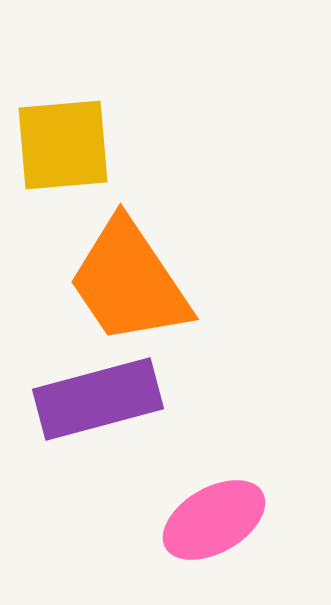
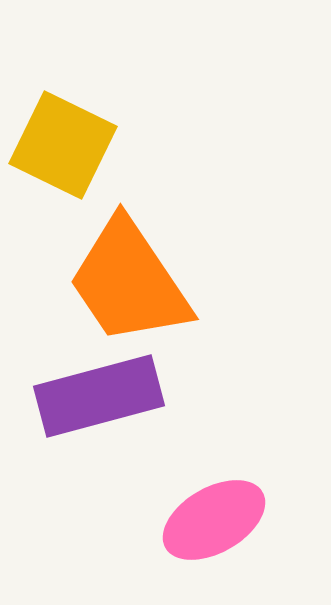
yellow square: rotated 31 degrees clockwise
purple rectangle: moved 1 px right, 3 px up
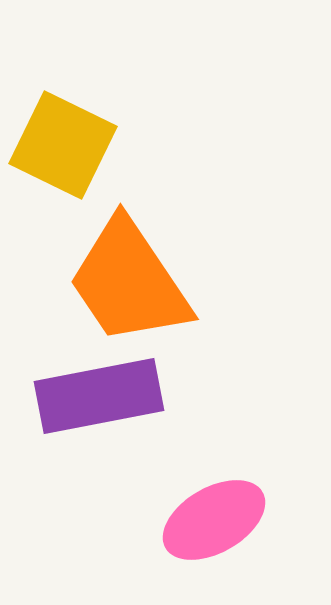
purple rectangle: rotated 4 degrees clockwise
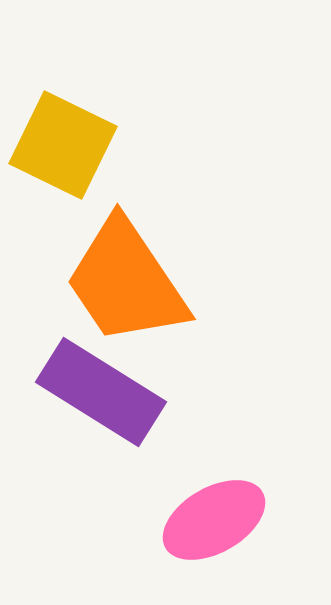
orange trapezoid: moved 3 px left
purple rectangle: moved 2 px right, 4 px up; rotated 43 degrees clockwise
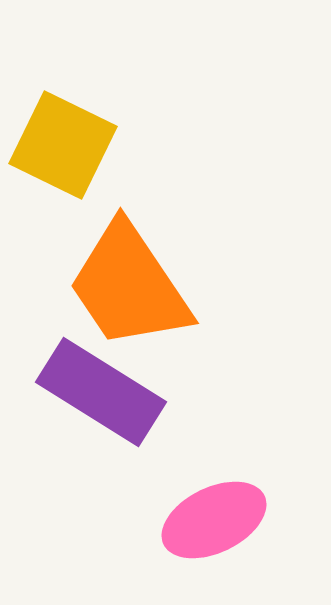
orange trapezoid: moved 3 px right, 4 px down
pink ellipse: rotated 4 degrees clockwise
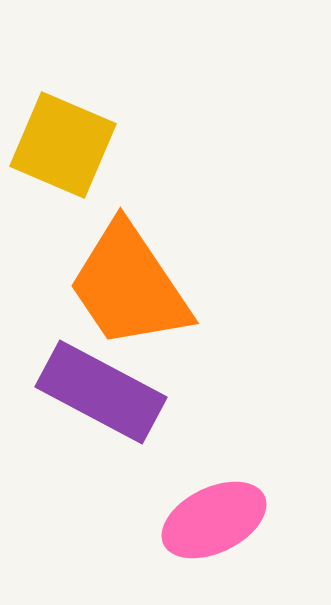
yellow square: rotated 3 degrees counterclockwise
purple rectangle: rotated 4 degrees counterclockwise
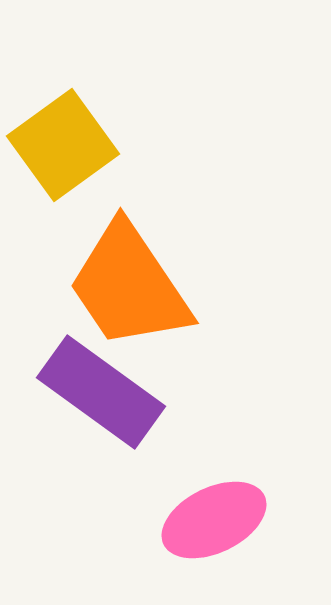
yellow square: rotated 31 degrees clockwise
purple rectangle: rotated 8 degrees clockwise
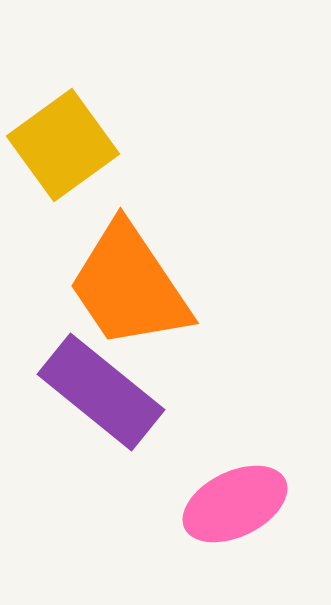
purple rectangle: rotated 3 degrees clockwise
pink ellipse: moved 21 px right, 16 px up
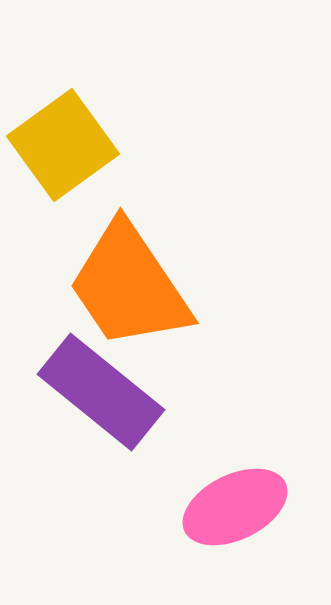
pink ellipse: moved 3 px down
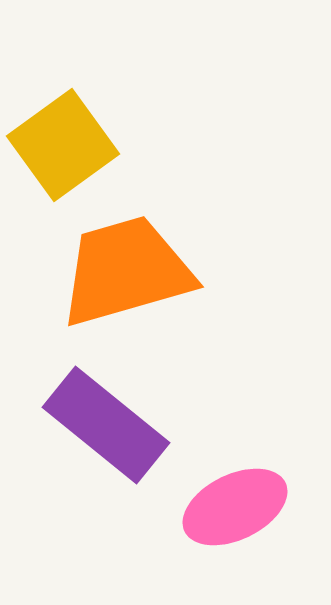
orange trapezoid: moved 3 px left, 15 px up; rotated 108 degrees clockwise
purple rectangle: moved 5 px right, 33 px down
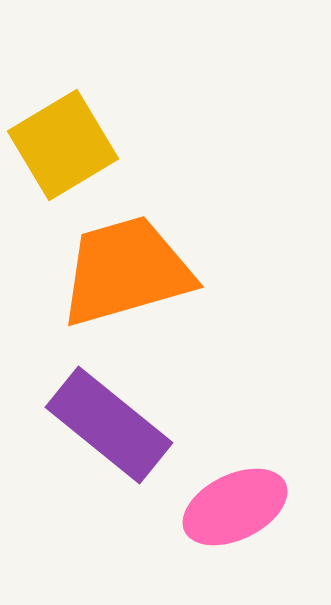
yellow square: rotated 5 degrees clockwise
purple rectangle: moved 3 px right
